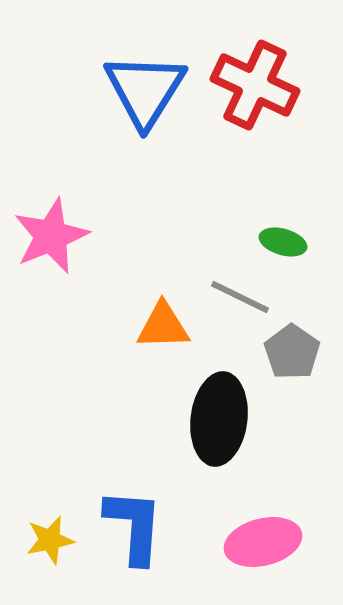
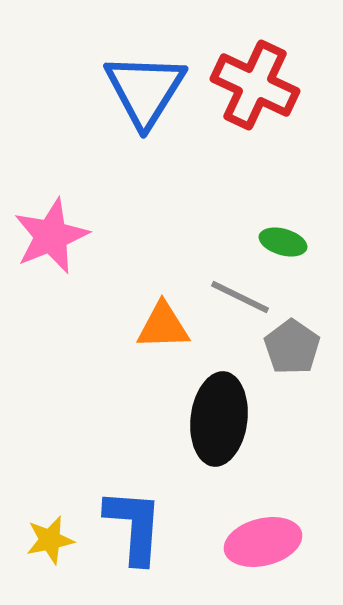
gray pentagon: moved 5 px up
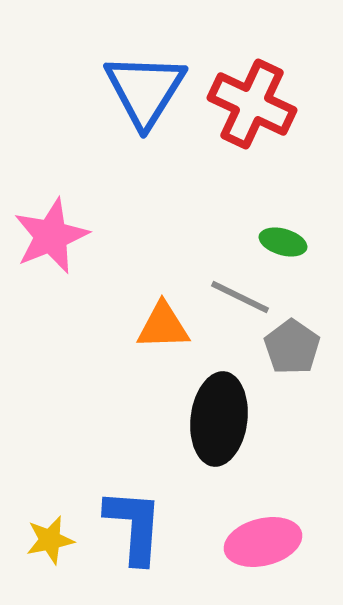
red cross: moved 3 px left, 19 px down
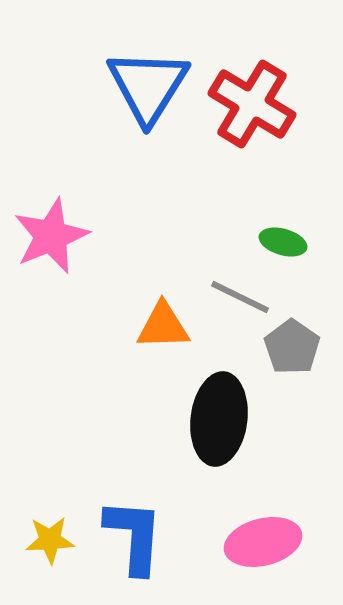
blue triangle: moved 3 px right, 4 px up
red cross: rotated 6 degrees clockwise
blue L-shape: moved 10 px down
yellow star: rotated 9 degrees clockwise
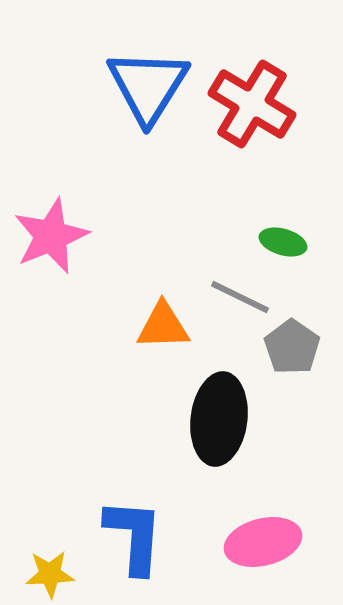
yellow star: moved 34 px down
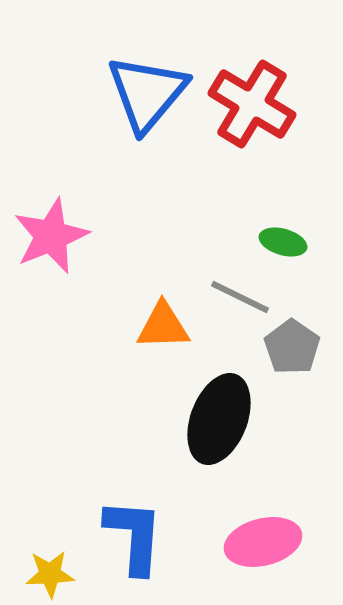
blue triangle: moved 1 px left, 7 px down; rotated 8 degrees clockwise
black ellipse: rotated 14 degrees clockwise
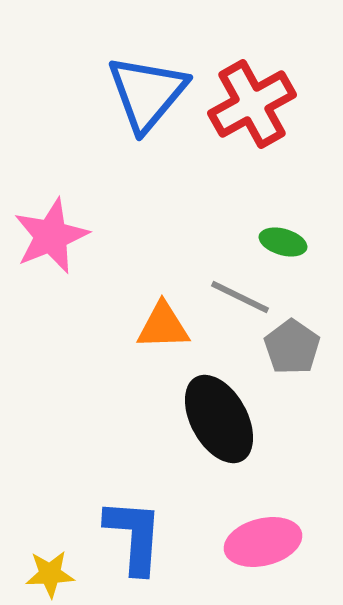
red cross: rotated 30 degrees clockwise
black ellipse: rotated 50 degrees counterclockwise
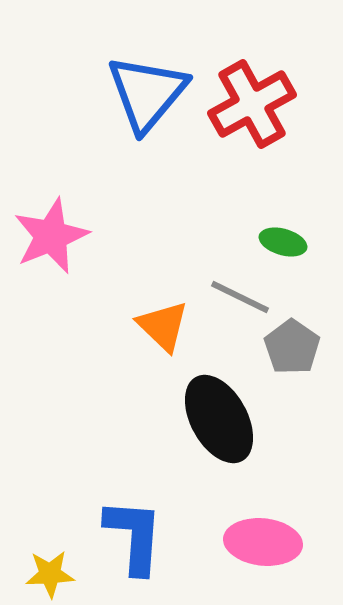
orange triangle: rotated 46 degrees clockwise
pink ellipse: rotated 20 degrees clockwise
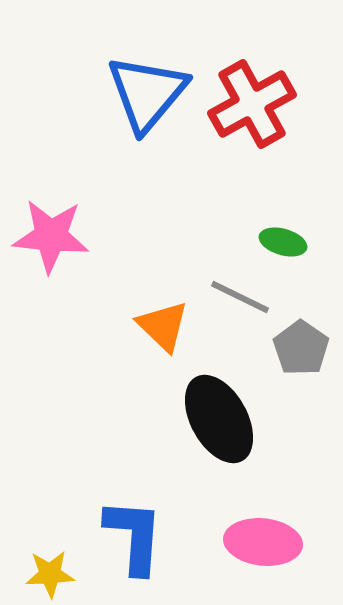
pink star: rotated 28 degrees clockwise
gray pentagon: moved 9 px right, 1 px down
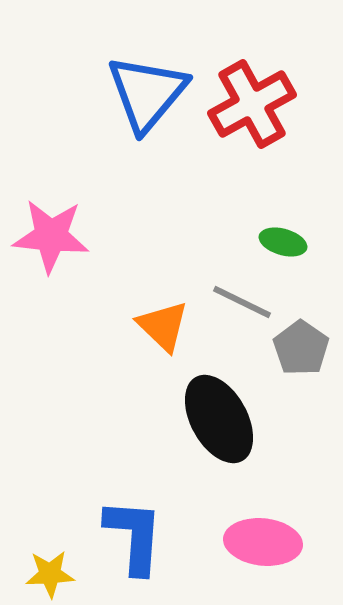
gray line: moved 2 px right, 5 px down
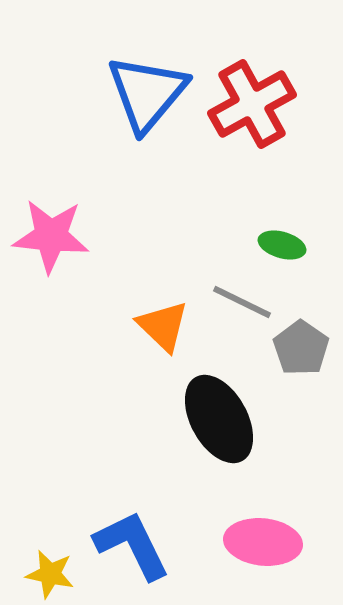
green ellipse: moved 1 px left, 3 px down
blue L-shape: moved 2 px left, 9 px down; rotated 30 degrees counterclockwise
yellow star: rotated 15 degrees clockwise
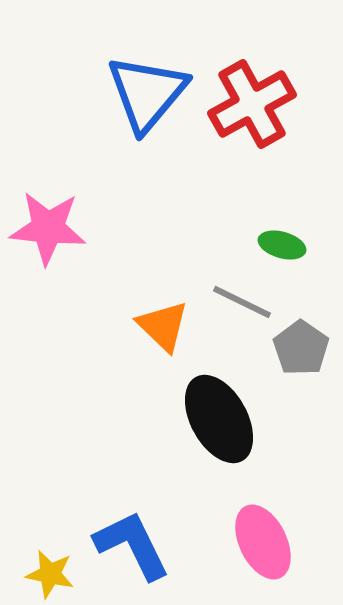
pink star: moved 3 px left, 8 px up
pink ellipse: rotated 58 degrees clockwise
